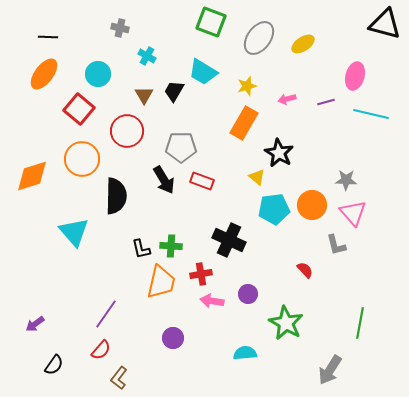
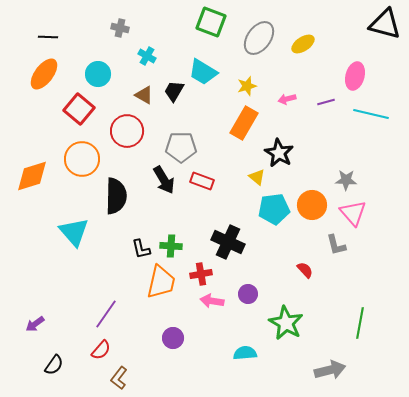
brown triangle at (144, 95): rotated 30 degrees counterclockwise
black cross at (229, 240): moved 1 px left, 2 px down
gray arrow at (330, 370): rotated 136 degrees counterclockwise
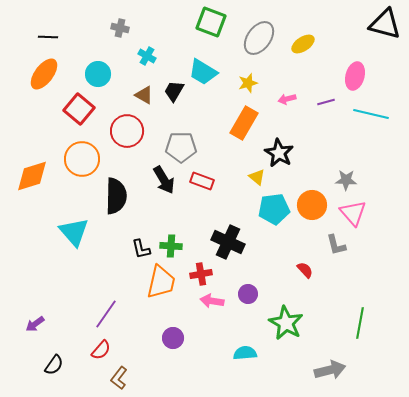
yellow star at (247, 86): moved 1 px right, 3 px up
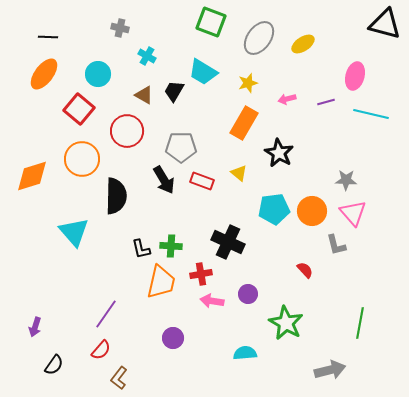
yellow triangle at (257, 177): moved 18 px left, 4 px up
orange circle at (312, 205): moved 6 px down
purple arrow at (35, 324): moved 3 px down; rotated 36 degrees counterclockwise
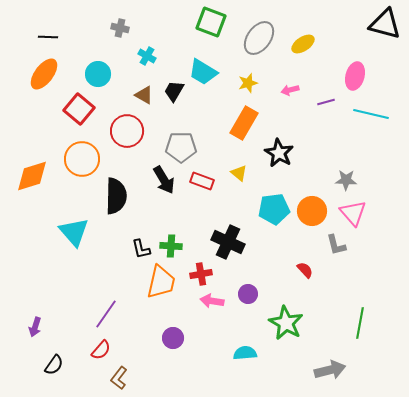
pink arrow at (287, 99): moved 3 px right, 9 px up
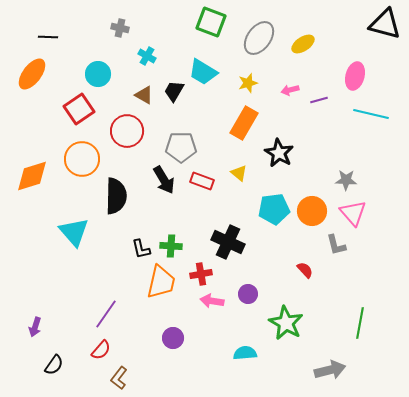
orange ellipse at (44, 74): moved 12 px left
purple line at (326, 102): moved 7 px left, 2 px up
red square at (79, 109): rotated 16 degrees clockwise
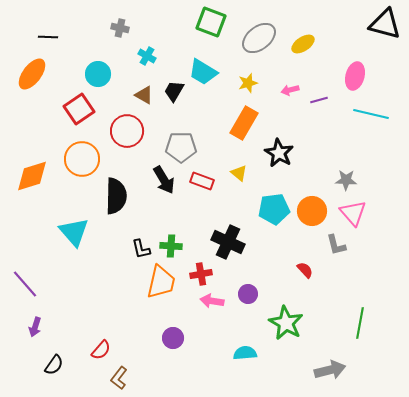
gray ellipse at (259, 38): rotated 16 degrees clockwise
purple line at (106, 314): moved 81 px left, 30 px up; rotated 76 degrees counterclockwise
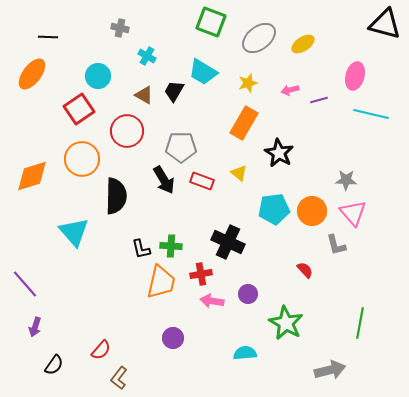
cyan circle at (98, 74): moved 2 px down
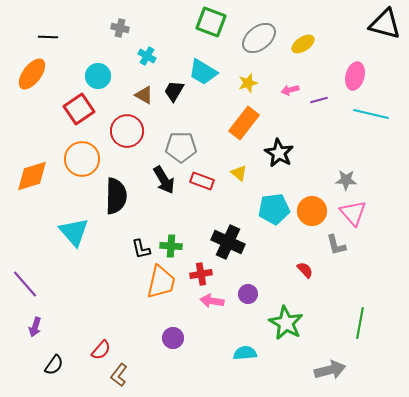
orange rectangle at (244, 123): rotated 8 degrees clockwise
brown L-shape at (119, 378): moved 3 px up
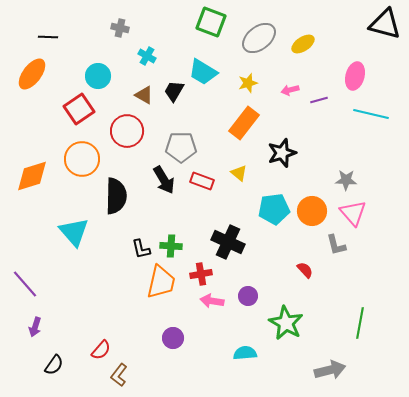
black star at (279, 153): moved 3 px right; rotated 24 degrees clockwise
purple circle at (248, 294): moved 2 px down
